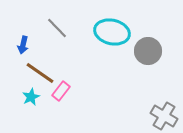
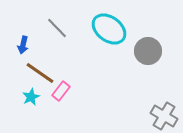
cyan ellipse: moved 3 px left, 3 px up; rotated 24 degrees clockwise
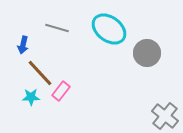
gray line: rotated 30 degrees counterclockwise
gray circle: moved 1 px left, 2 px down
brown line: rotated 12 degrees clockwise
cyan star: rotated 24 degrees clockwise
gray cross: moved 1 px right; rotated 8 degrees clockwise
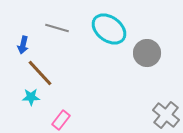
pink rectangle: moved 29 px down
gray cross: moved 1 px right, 1 px up
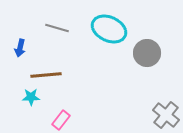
cyan ellipse: rotated 12 degrees counterclockwise
blue arrow: moved 3 px left, 3 px down
brown line: moved 6 px right, 2 px down; rotated 52 degrees counterclockwise
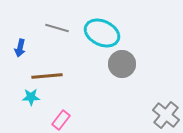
cyan ellipse: moved 7 px left, 4 px down
gray circle: moved 25 px left, 11 px down
brown line: moved 1 px right, 1 px down
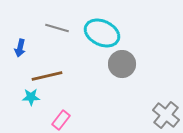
brown line: rotated 8 degrees counterclockwise
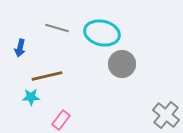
cyan ellipse: rotated 12 degrees counterclockwise
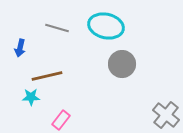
cyan ellipse: moved 4 px right, 7 px up
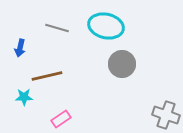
cyan star: moved 7 px left
gray cross: rotated 20 degrees counterclockwise
pink rectangle: moved 1 px up; rotated 18 degrees clockwise
